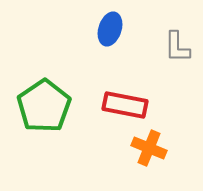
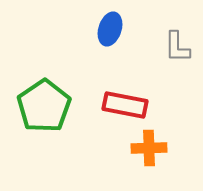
orange cross: rotated 24 degrees counterclockwise
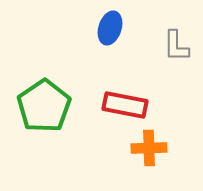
blue ellipse: moved 1 px up
gray L-shape: moved 1 px left, 1 px up
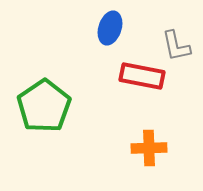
gray L-shape: rotated 12 degrees counterclockwise
red rectangle: moved 17 px right, 29 px up
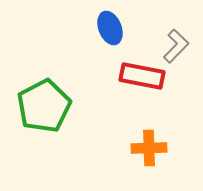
blue ellipse: rotated 40 degrees counterclockwise
gray L-shape: rotated 124 degrees counterclockwise
green pentagon: rotated 6 degrees clockwise
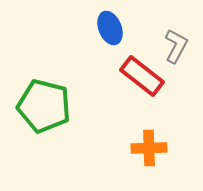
gray L-shape: rotated 16 degrees counterclockwise
red rectangle: rotated 27 degrees clockwise
green pentagon: rotated 30 degrees counterclockwise
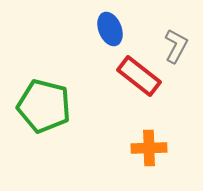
blue ellipse: moved 1 px down
red rectangle: moved 3 px left
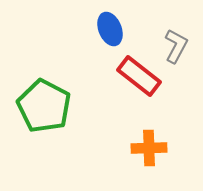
green pentagon: rotated 14 degrees clockwise
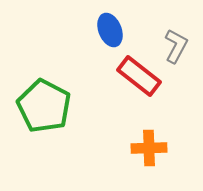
blue ellipse: moved 1 px down
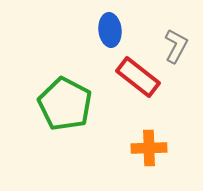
blue ellipse: rotated 16 degrees clockwise
red rectangle: moved 1 px left, 1 px down
green pentagon: moved 21 px right, 2 px up
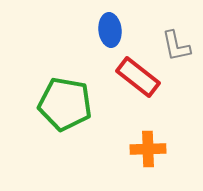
gray L-shape: rotated 140 degrees clockwise
green pentagon: rotated 18 degrees counterclockwise
orange cross: moved 1 px left, 1 px down
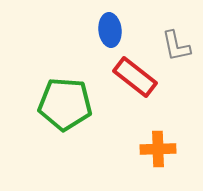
red rectangle: moved 3 px left
green pentagon: rotated 6 degrees counterclockwise
orange cross: moved 10 px right
